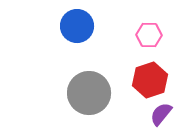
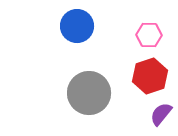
red hexagon: moved 4 px up
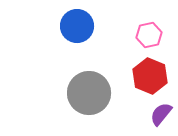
pink hexagon: rotated 15 degrees counterclockwise
red hexagon: rotated 20 degrees counterclockwise
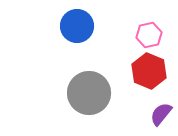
red hexagon: moved 1 px left, 5 px up
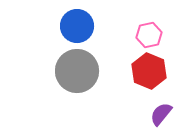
gray circle: moved 12 px left, 22 px up
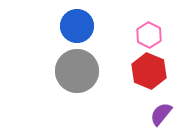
pink hexagon: rotated 20 degrees counterclockwise
